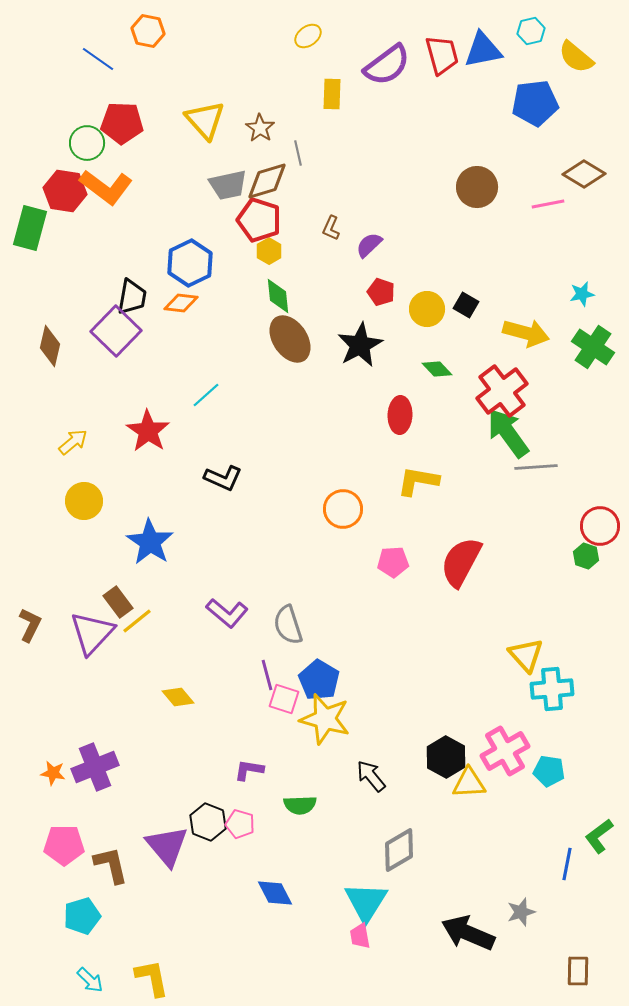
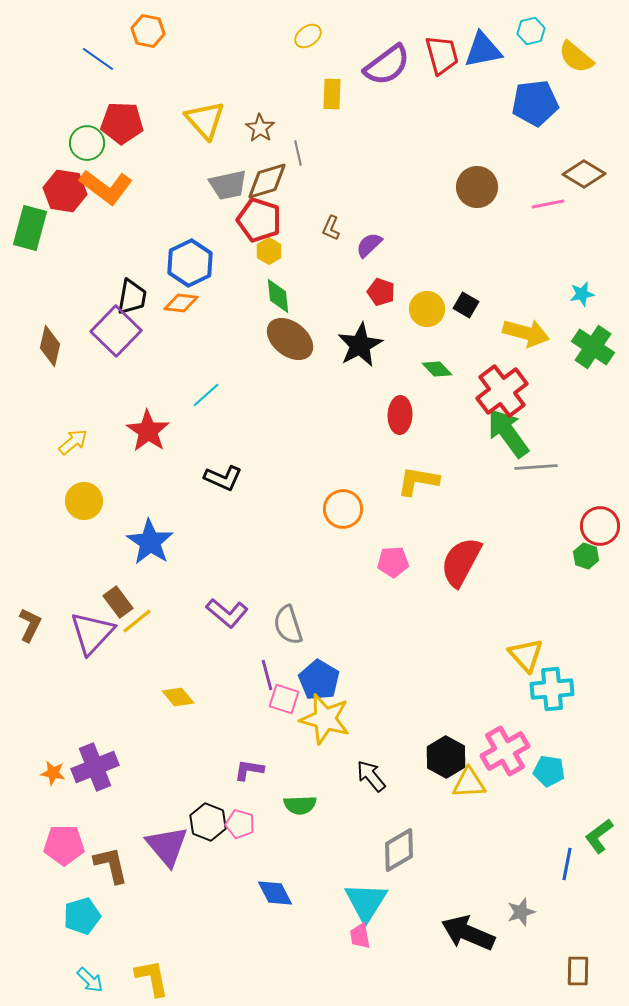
brown ellipse at (290, 339): rotated 18 degrees counterclockwise
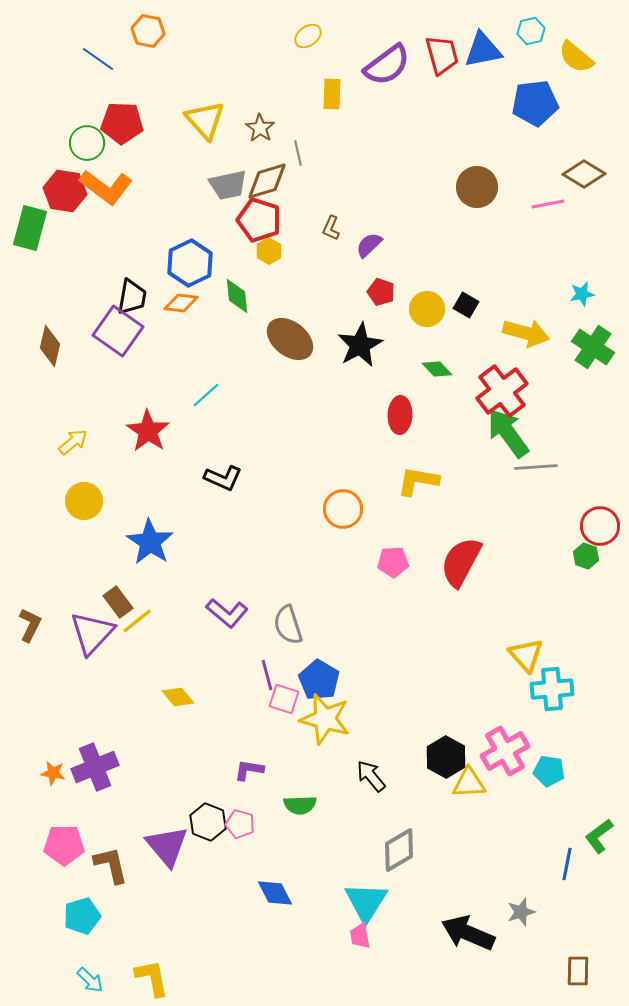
green diamond at (278, 296): moved 41 px left
purple square at (116, 331): moved 2 px right; rotated 9 degrees counterclockwise
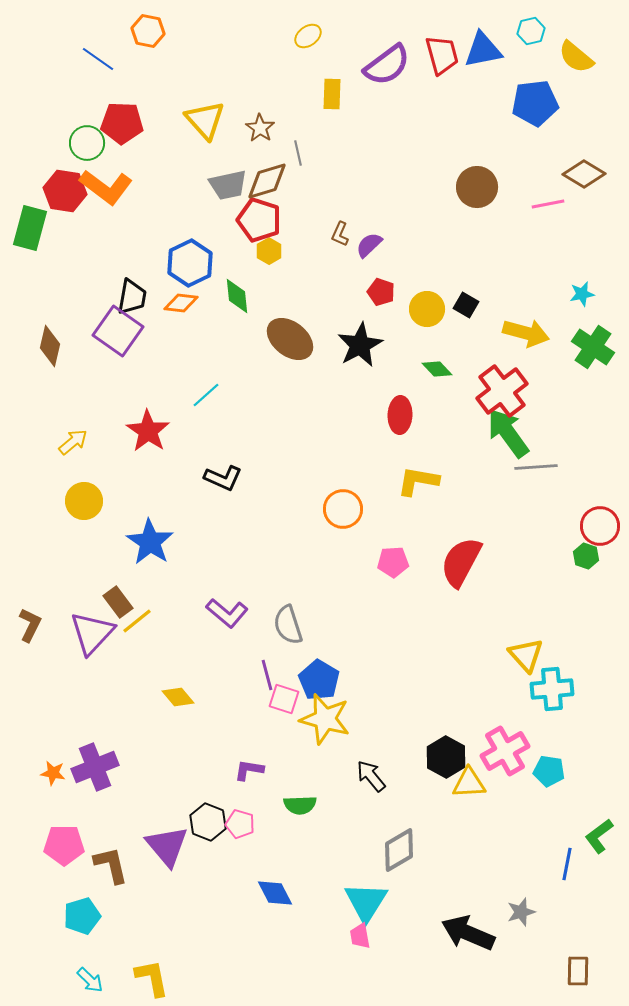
brown L-shape at (331, 228): moved 9 px right, 6 px down
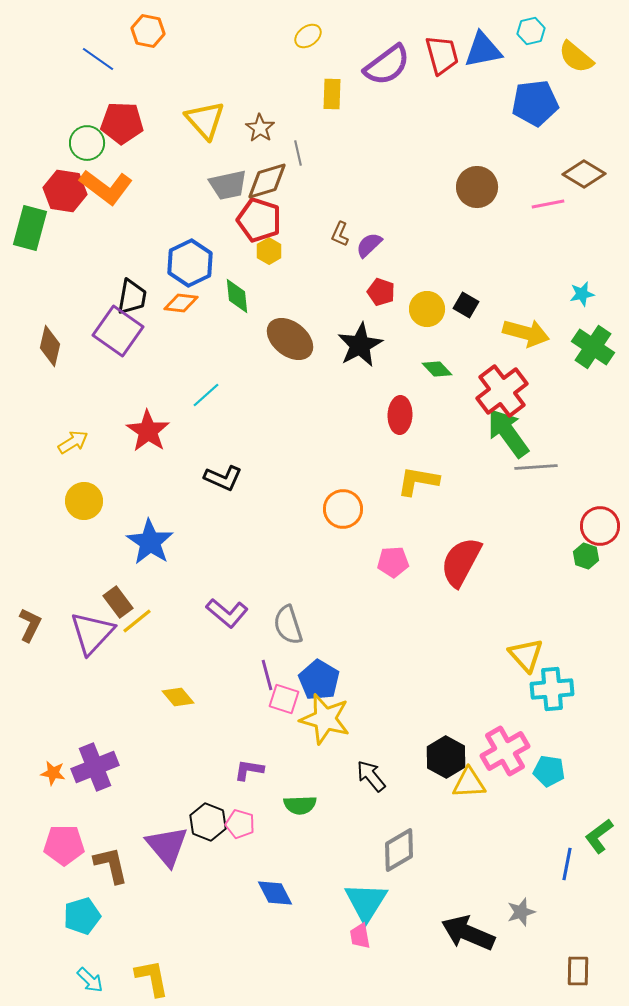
yellow arrow at (73, 442): rotated 8 degrees clockwise
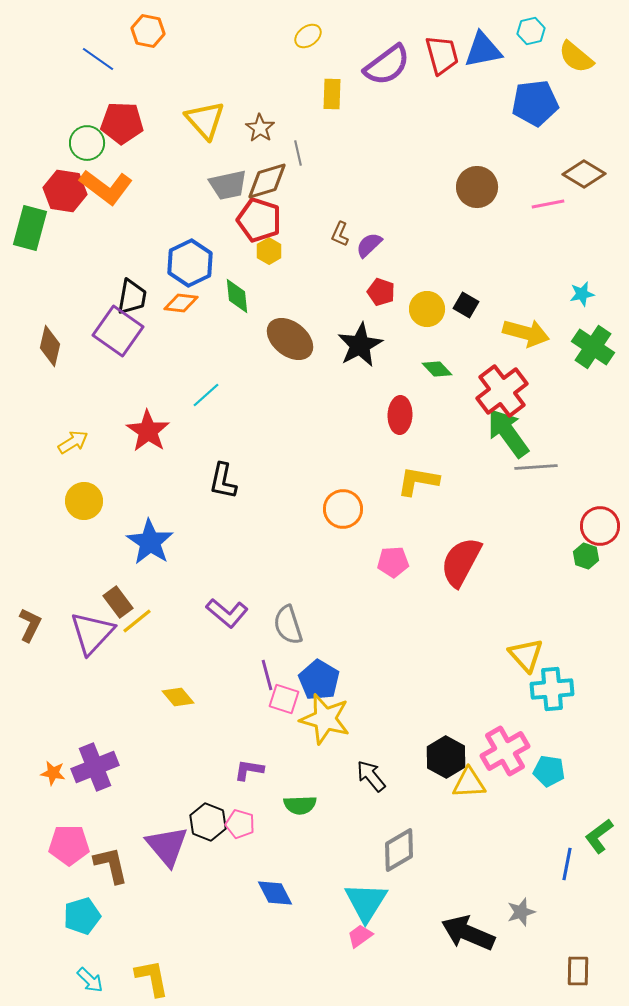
black L-shape at (223, 478): moved 3 px down; rotated 78 degrees clockwise
pink pentagon at (64, 845): moved 5 px right
pink trapezoid at (360, 936): rotated 64 degrees clockwise
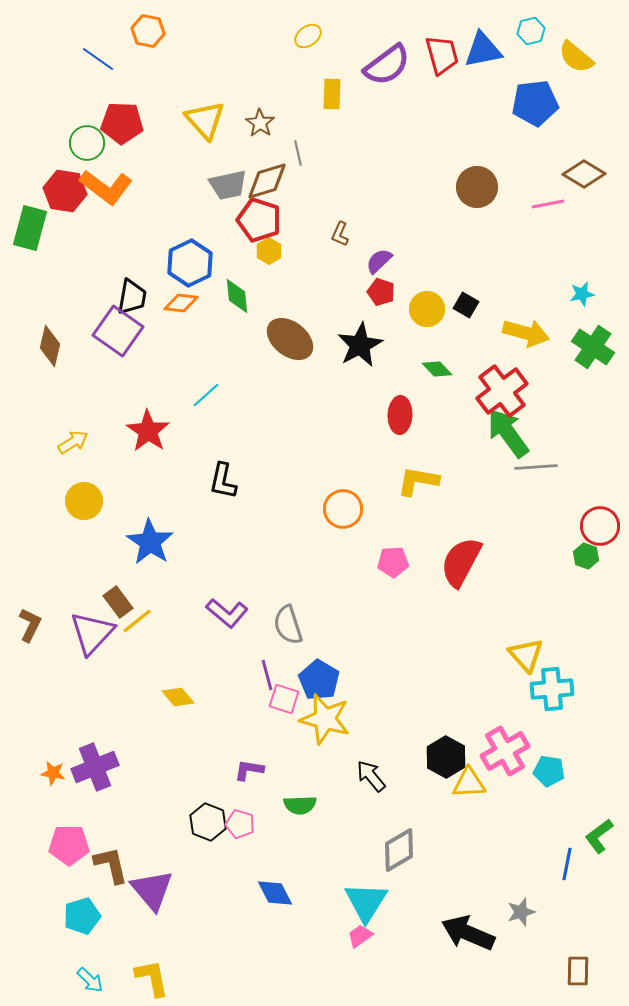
brown star at (260, 128): moved 5 px up
purple semicircle at (369, 245): moved 10 px right, 16 px down
purple triangle at (167, 846): moved 15 px left, 44 px down
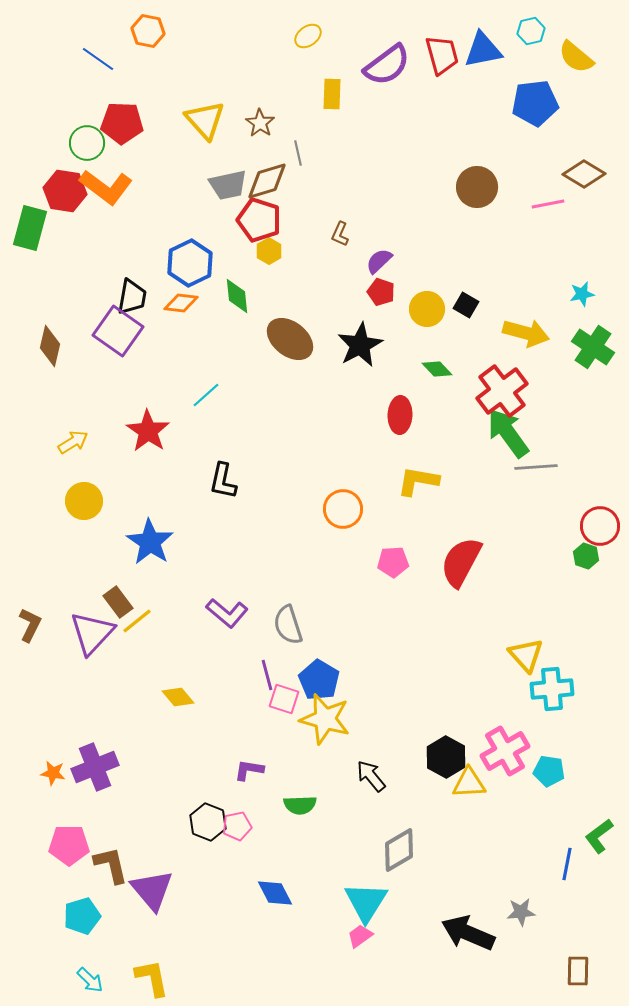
pink pentagon at (240, 824): moved 3 px left, 2 px down; rotated 28 degrees counterclockwise
gray star at (521, 912): rotated 12 degrees clockwise
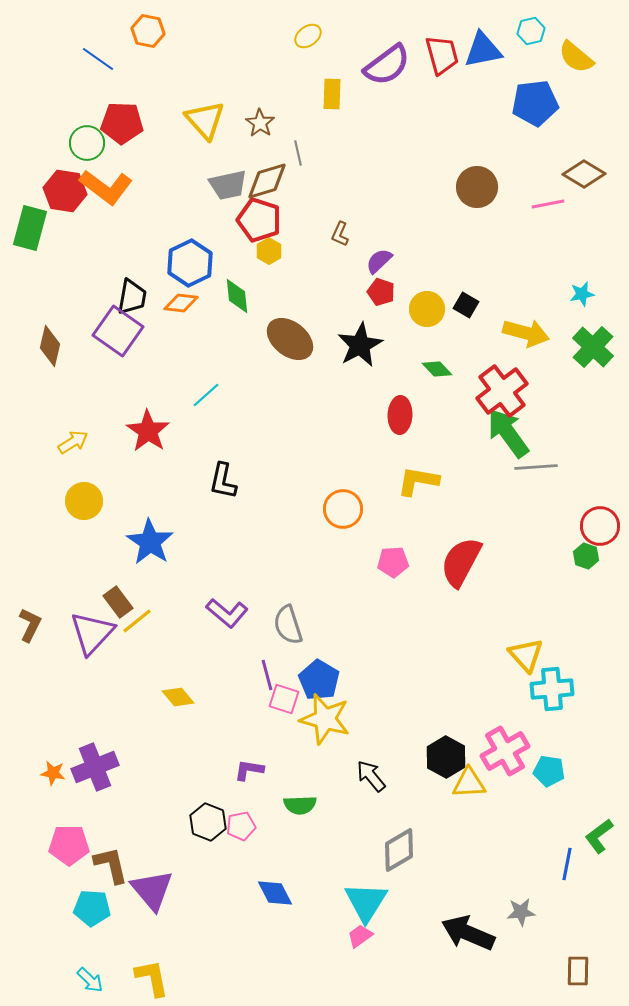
green cross at (593, 347): rotated 9 degrees clockwise
pink pentagon at (237, 826): moved 4 px right
cyan pentagon at (82, 916): moved 10 px right, 8 px up; rotated 21 degrees clockwise
